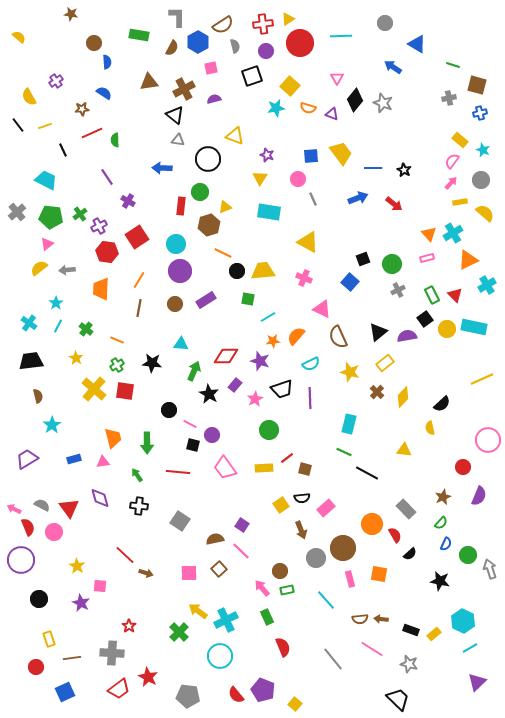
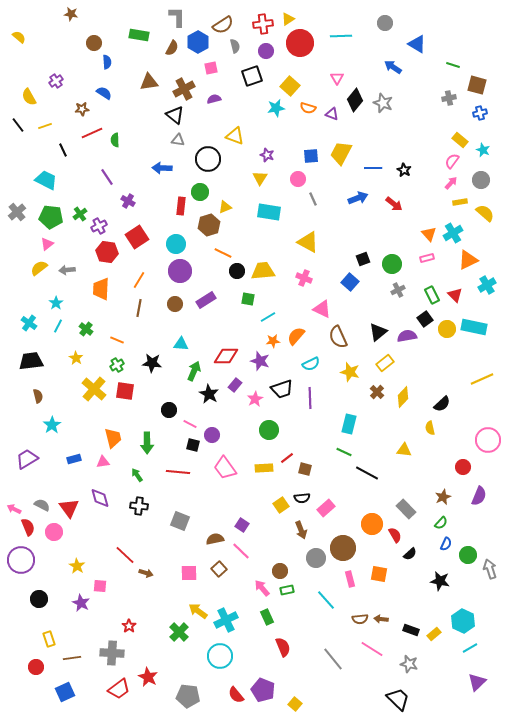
yellow trapezoid at (341, 153): rotated 115 degrees counterclockwise
gray square at (180, 521): rotated 12 degrees counterclockwise
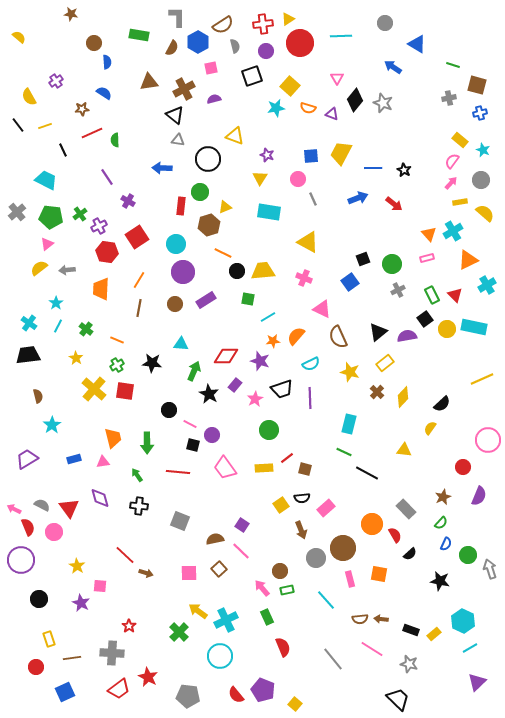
cyan cross at (453, 233): moved 2 px up
purple circle at (180, 271): moved 3 px right, 1 px down
blue square at (350, 282): rotated 12 degrees clockwise
black trapezoid at (31, 361): moved 3 px left, 6 px up
yellow semicircle at (430, 428): rotated 48 degrees clockwise
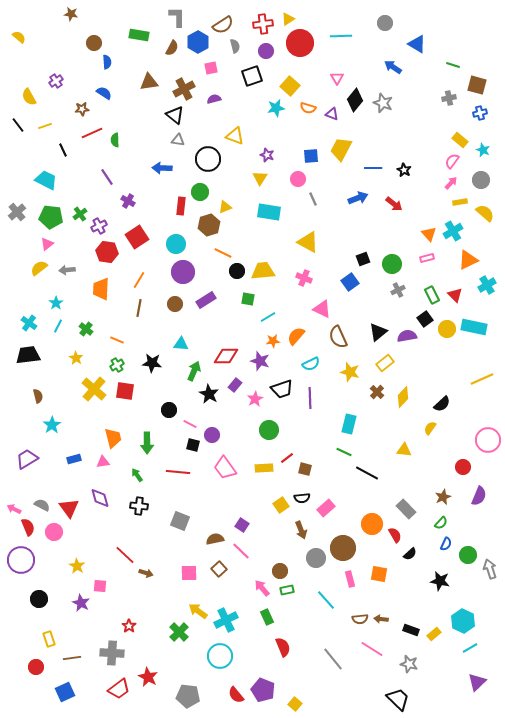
yellow trapezoid at (341, 153): moved 4 px up
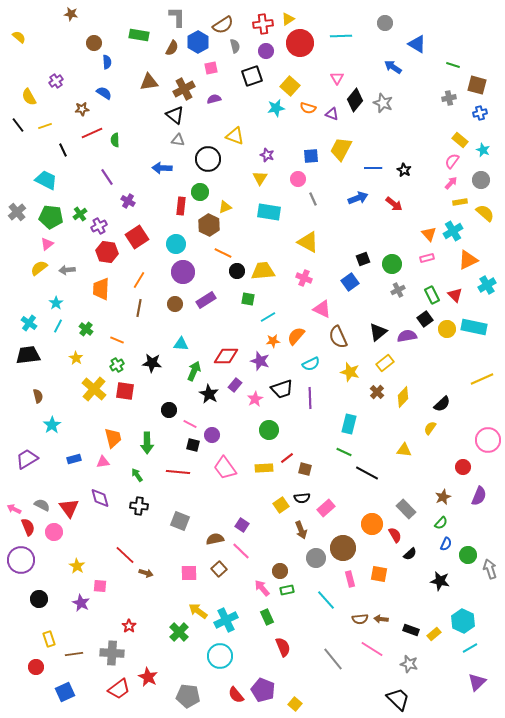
brown hexagon at (209, 225): rotated 15 degrees counterclockwise
brown line at (72, 658): moved 2 px right, 4 px up
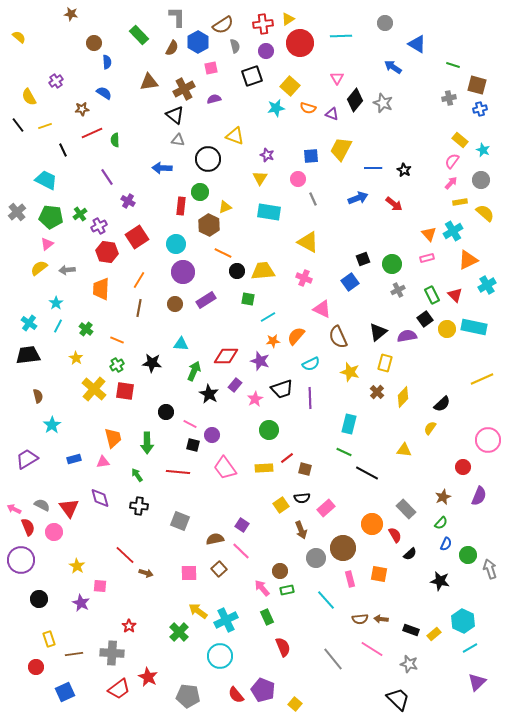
green rectangle at (139, 35): rotated 36 degrees clockwise
blue cross at (480, 113): moved 4 px up
yellow rectangle at (385, 363): rotated 36 degrees counterclockwise
black circle at (169, 410): moved 3 px left, 2 px down
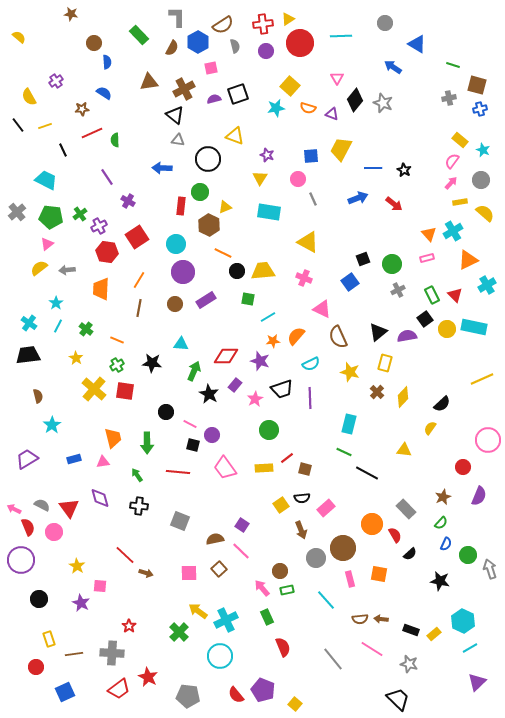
black square at (252, 76): moved 14 px left, 18 px down
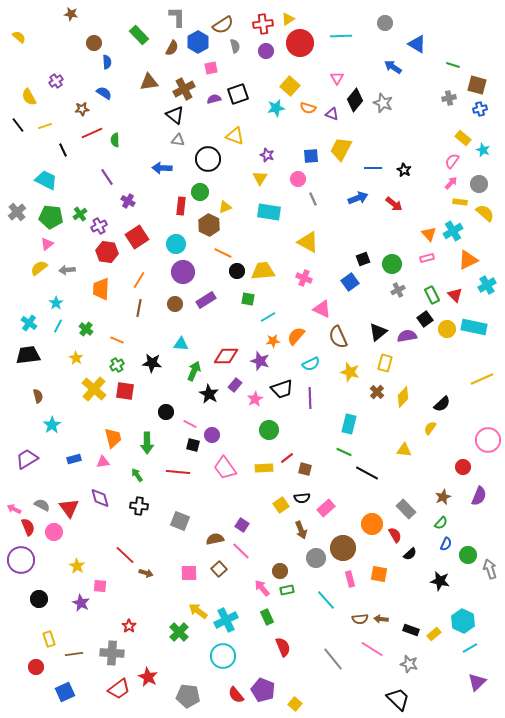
yellow rectangle at (460, 140): moved 3 px right, 2 px up
gray circle at (481, 180): moved 2 px left, 4 px down
yellow rectangle at (460, 202): rotated 16 degrees clockwise
cyan circle at (220, 656): moved 3 px right
